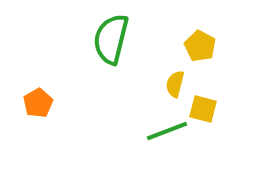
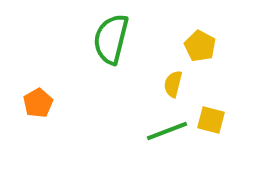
yellow semicircle: moved 2 px left
yellow square: moved 8 px right, 11 px down
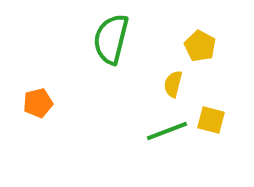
orange pentagon: rotated 16 degrees clockwise
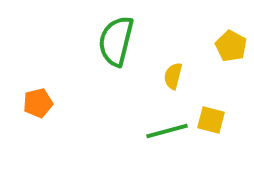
green semicircle: moved 5 px right, 2 px down
yellow pentagon: moved 31 px right
yellow semicircle: moved 8 px up
green line: rotated 6 degrees clockwise
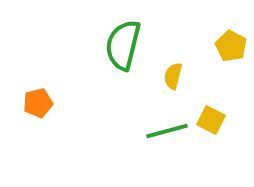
green semicircle: moved 7 px right, 4 px down
yellow square: rotated 12 degrees clockwise
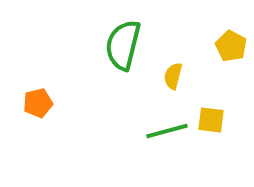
yellow square: rotated 20 degrees counterclockwise
